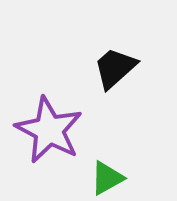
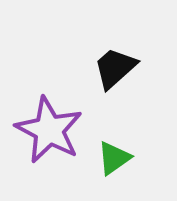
green triangle: moved 7 px right, 20 px up; rotated 6 degrees counterclockwise
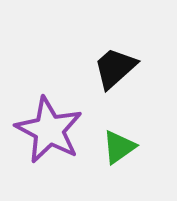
green triangle: moved 5 px right, 11 px up
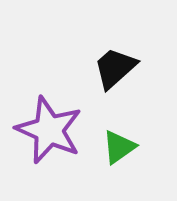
purple star: rotated 4 degrees counterclockwise
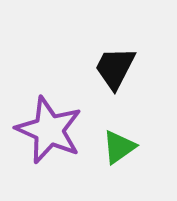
black trapezoid: rotated 21 degrees counterclockwise
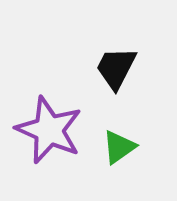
black trapezoid: moved 1 px right
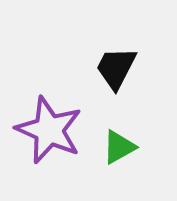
green triangle: rotated 6 degrees clockwise
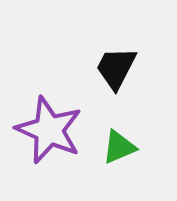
green triangle: rotated 6 degrees clockwise
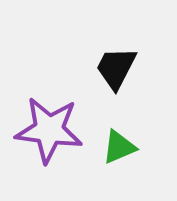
purple star: rotated 16 degrees counterclockwise
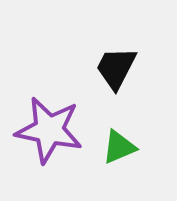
purple star: rotated 4 degrees clockwise
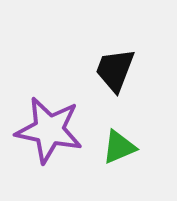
black trapezoid: moved 1 px left, 2 px down; rotated 6 degrees counterclockwise
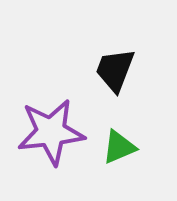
purple star: moved 2 px right, 2 px down; rotated 18 degrees counterclockwise
